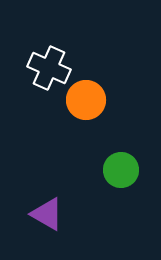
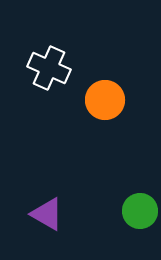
orange circle: moved 19 px right
green circle: moved 19 px right, 41 px down
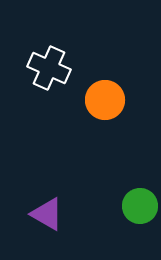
green circle: moved 5 px up
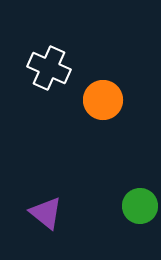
orange circle: moved 2 px left
purple triangle: moved 1 px left, 1 px up; rotated 9 degrees clockwise
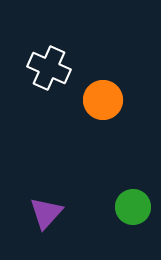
green circle: moved 7 px left, 1 px down
purple triangle: rotated 33 degrees clockwise
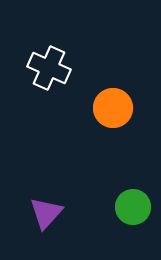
orange circle: moved 10 px right, 8 px down
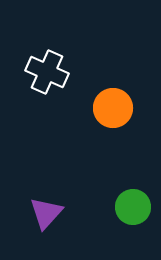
white cross: moved 2 px left, 4 px down
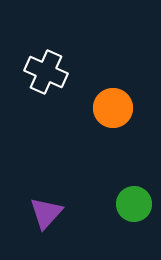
white cross: moved 1 px left
green circle: moved 1 px right, 3 px up
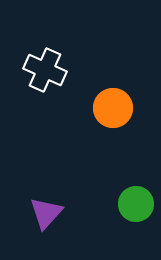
white cross: moved 1 px left, 2 px up
green circle: moved 2 px right
